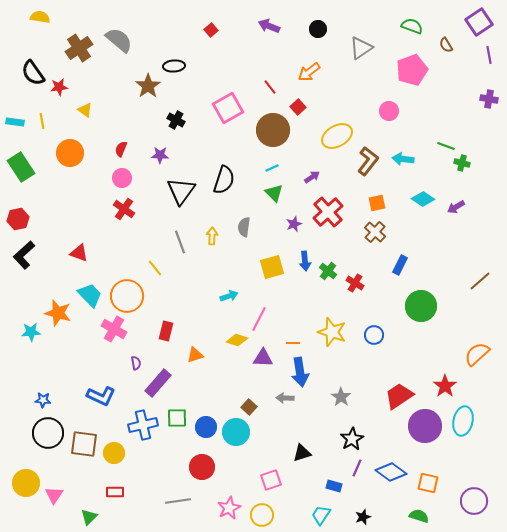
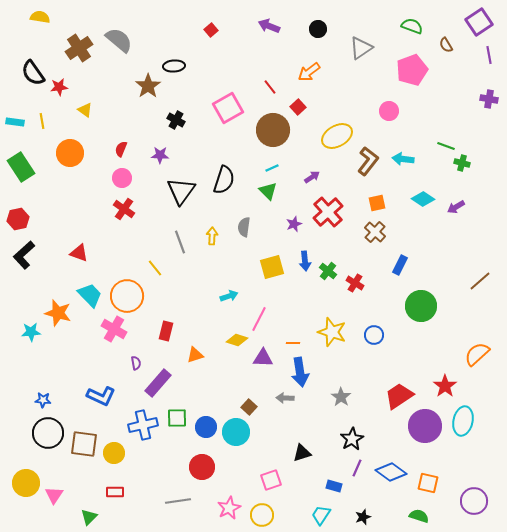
green triangle at (274, 193): moved 6 px left, 2 px up
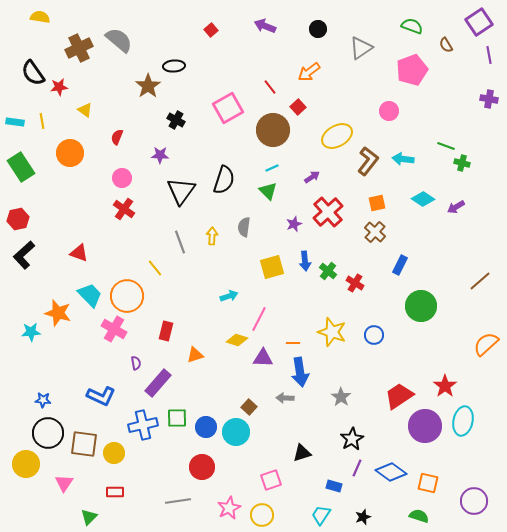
purple arrow at (269, 26): moved 4 px left
brown cross at (79, 48): rotated 8 degrees clockwise
red semicircle at (121, 149): moved 4 px left, 12 px up
orange semicircle at (477, 354): moved 9 px right, 10 px up
yellow circle at (26, 483): moved 19 px up
pink triangle at (54, 495): moved 10 px right, 12 px up
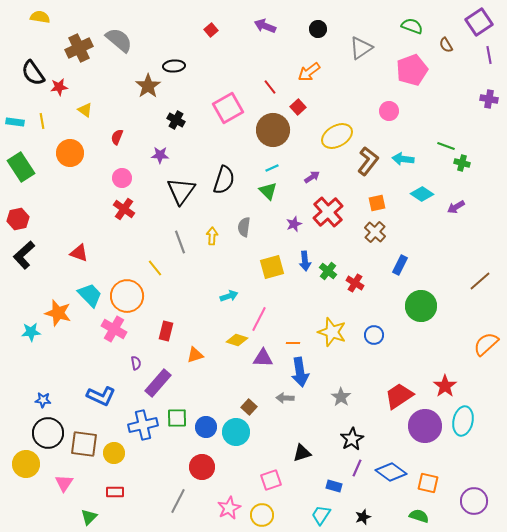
cyan diamond at (423, 199): moved 1 px left, 5 px up
gray line at (178, 501): rotated 55 degrees counterclockwise
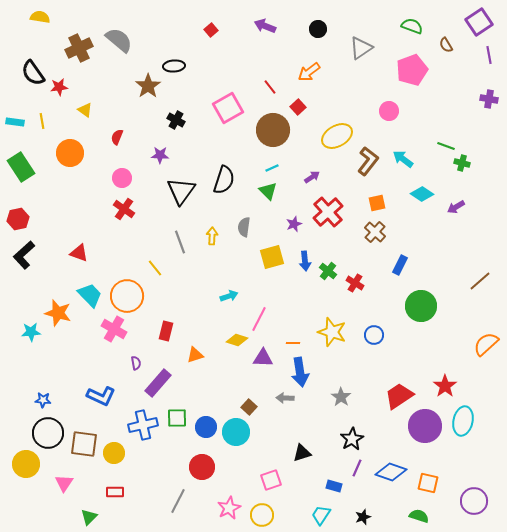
cyan arrow at (403, 159): rotated 30 degrees clockwise
yellow square at (272, 267): moved 10 px up
blue diamond at (391, 472): rotated 16 degrees counterclockwise
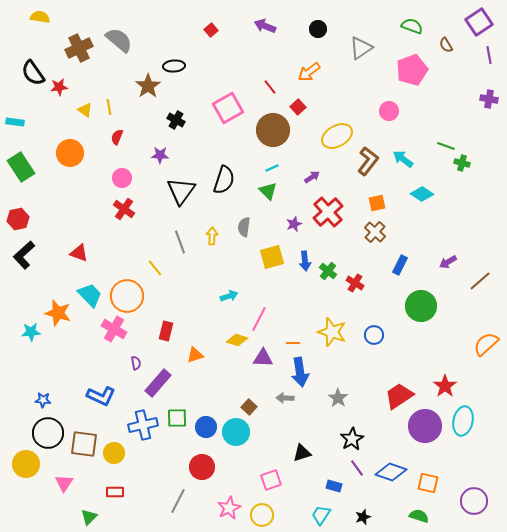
yellow line at (42, 121): moved 67 px right, 14 px up
purple arrow at (456, 207): moved 8 px left, 55 px down
gray star at (341, 397): moved 3 px left, 1 px down
purple line at (357, 468): rotated 60 degrees counterclockwise
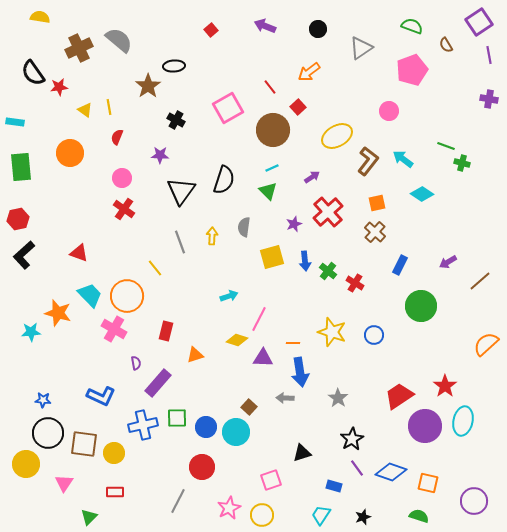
green rectangle at (21, 167): rotated 28 degrees clockwise
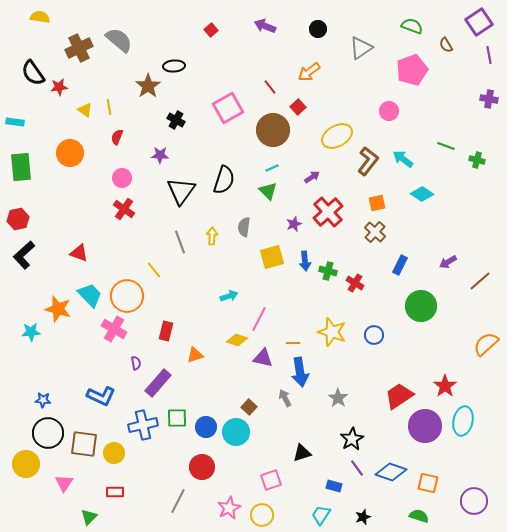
green cross at (462, 163): moved 15 px right, 3 px up
yellow line at (155, 268): moved 1 px left, 2 px down
green cross at (328, 271): rotated 24 degrees counterclockwise
orange star at (58, 313): moved 4 px up
purple triangle at (263, 358): rotated 10 degrees clockwise
gray arrow at (285, 398): rotated 60 degrees clockwise
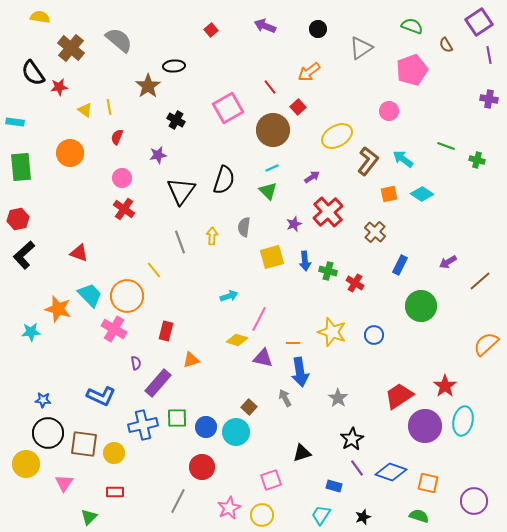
brown cross at (79, 48): moved 8 px left; rotated 24 degrees counterclockwise
purple star at (160, 155): moved 2 px left; rotated 12 degrees counterclockwise
orange square at (377, 203): moved 12 px right, 9 px up
orange triangle at (195, 355): moved 4 px left, 5 px down
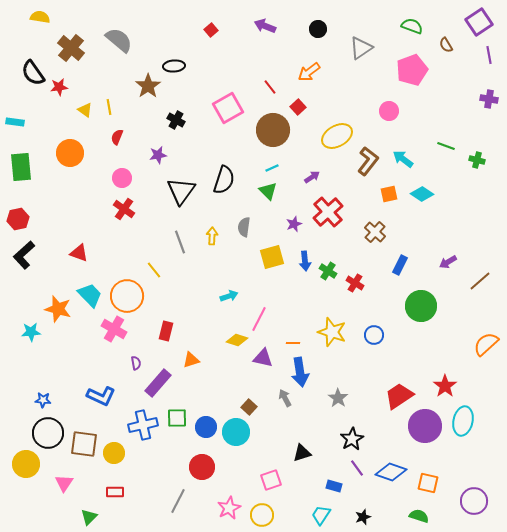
green cross at (328, 271): rotated 18 degrees clockwise
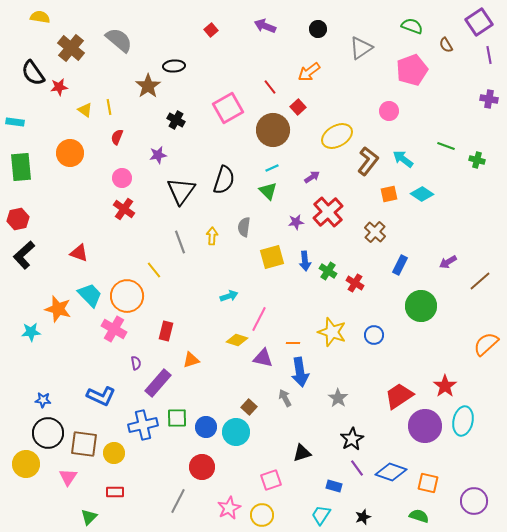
purple star at (294, 224): moved 2 px right, 2 px up; rotated 14 degrees clockwise
pink triangle at (64, 483): moved 4 px right, 6 px up
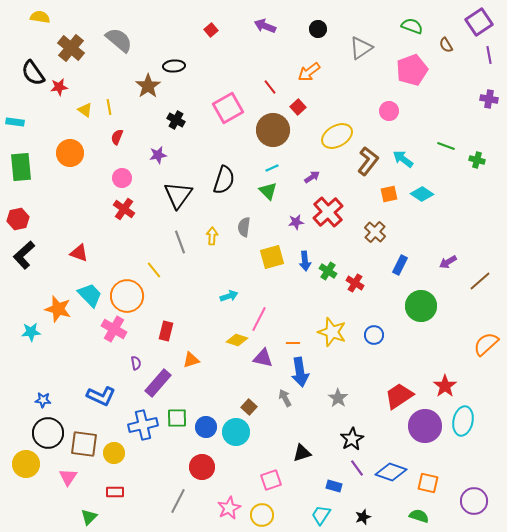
black triangle at (181, 191): moved 3 px left, 4 px down
